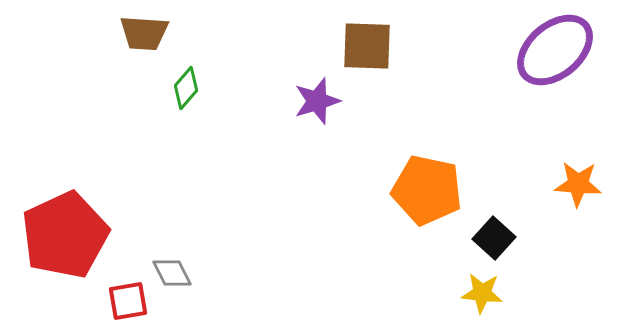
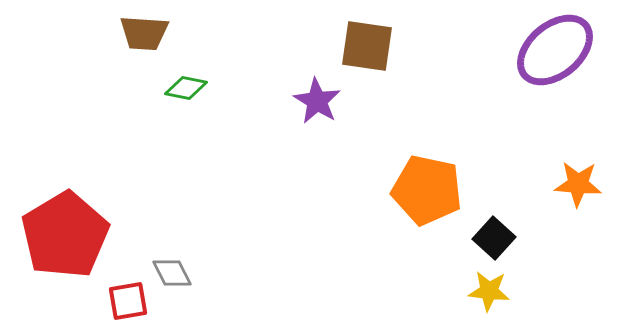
brown square: rotated 6 degrees clockwise
green diamond: rotated 60 degrees clockwise
purple star: rotated 24 degrees counterclockwise
red pentagon: rotated 6 degrees counterclockwise
yellow star: moved 7 px right, 2 px up
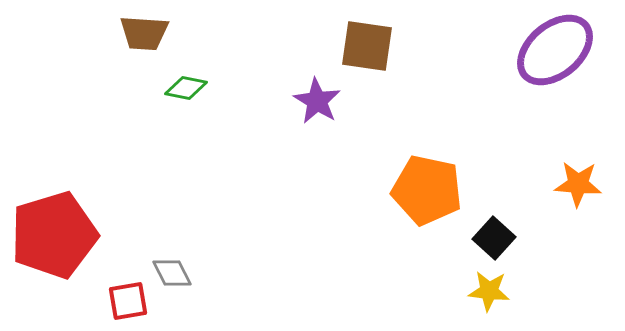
red pentagon: moved 11 px left; rotated 14 degrees clockwise
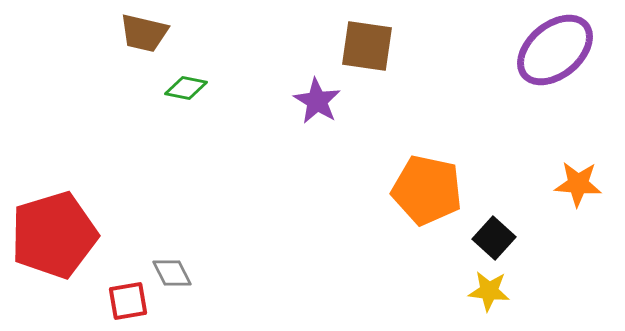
brown trapezoid: rotated 9 degrees clockwise
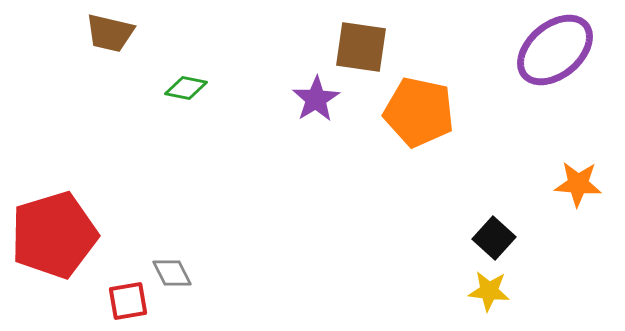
brown trapezoid: moved 34 px left
brown square: moved 6 px left, 1 px down
purple star: moved 1 px left, 2 px up; rotated 9 degrees clockwise
orange pentagon: moved 8 px left, 78 px up
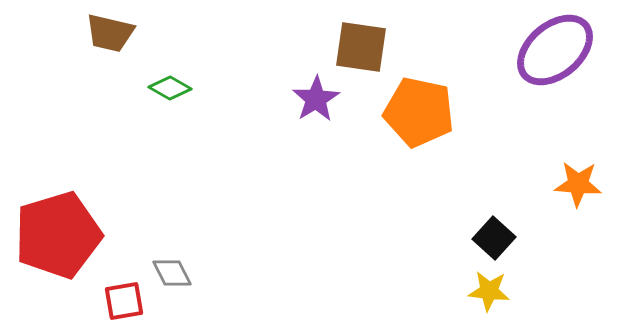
green diamond: moved 16 px left; rotated 18 degrees clockwise
red pentagon: moved 4 px right
red square: moved 4 px left
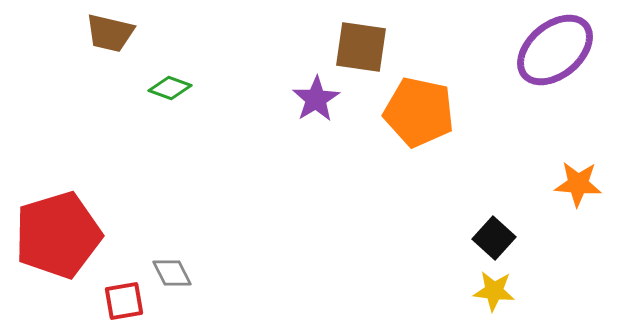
green diamond: rotated 9 degrees counterclockwise
yellow star: moved 5 px right
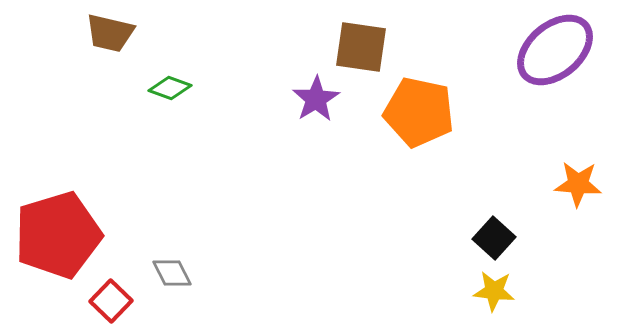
red square: moved 13 px left; rotated 36 degrees counterclockwise
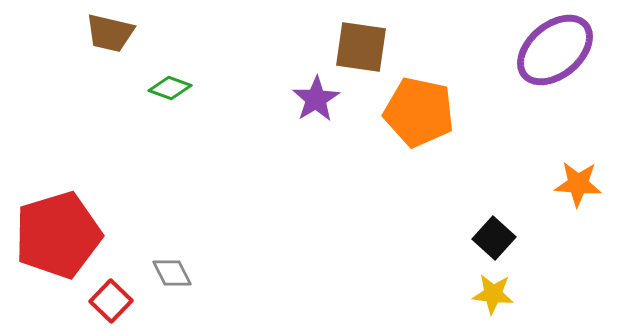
yellow star: moved 1 px left, 3 px down
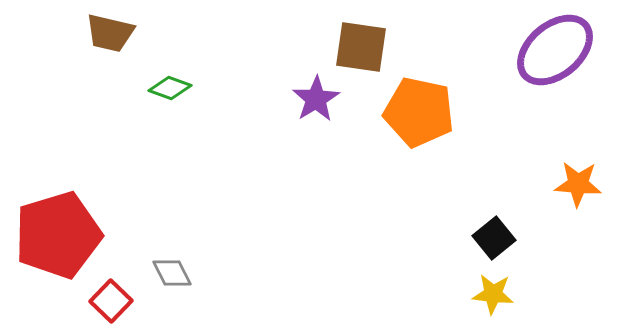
black square: rotated 9 degrees clockwise
